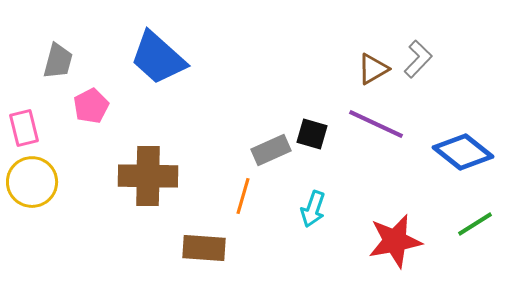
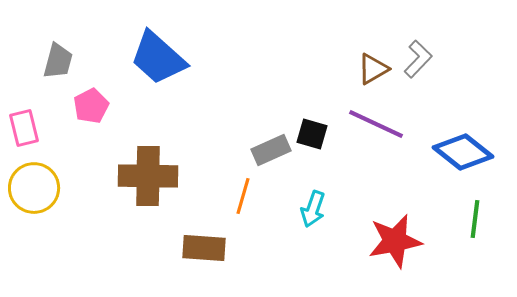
yellow circle: moved 2 px right, 6 px down
green line: moved 5 px up; rotated 51 degrees counterclockwise
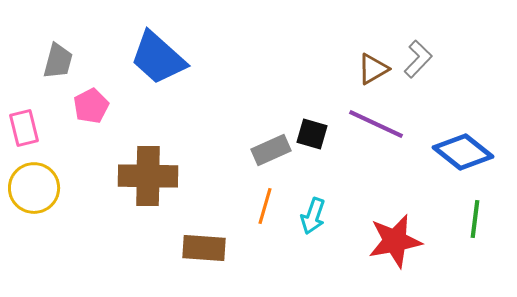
orange line: moved 22 px right, 10 px down
cyan arrow: moved 7 px down
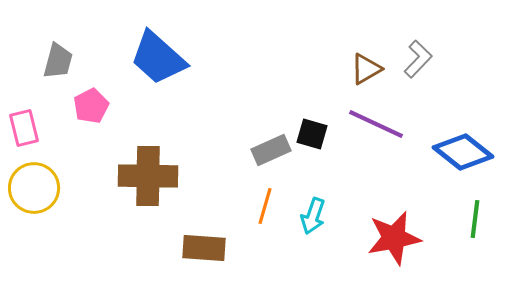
brown triangle: moved 7 px left
red star: moved 1 px left, 3 px up
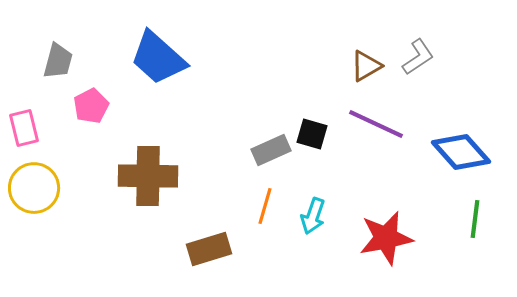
gray L-shape: moved 2 px up; rotated 12 degrees clockwise
brown triangle: moved 3 px up
blue diamond: moved 2 px left; rotated 10 degrees clockwise
red star: moved 8 px left
brown rectangle: moved 5 px right, 1 px down; rotated 21 degrees counterclockwise
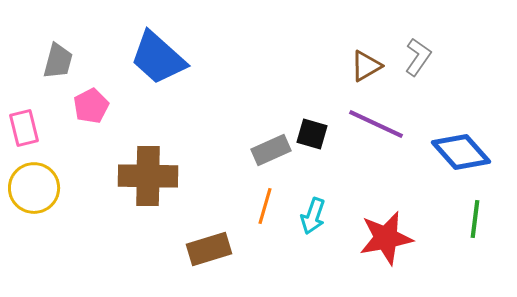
gray L-shape: rotated 21 degrees counterclockwise
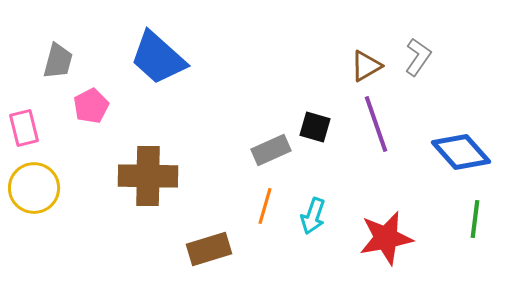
purple line: rotated 46 degrees clockwise
black square: moved 3 px right, 7 px up
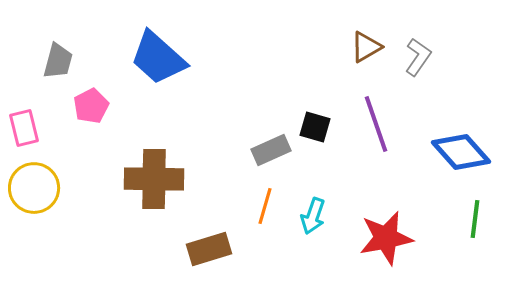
brown triangle: moved 19 px up
brown cross: moved 6 px right, 3 px down
